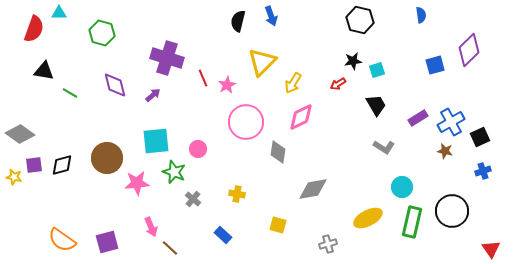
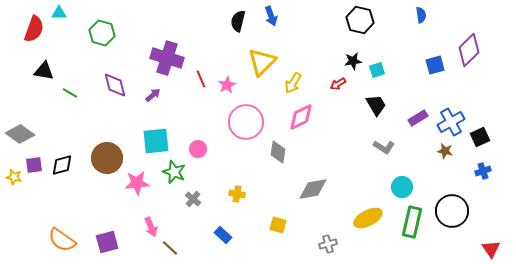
red line at (203, 78): moved 2 px left, 1 px down
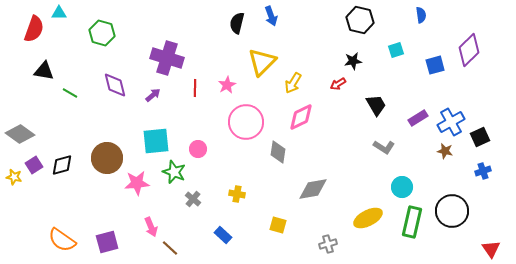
black semicircle at (238, 21): moved 1 px left, 2 px down
cyan square at (377, 70): moved 19 px right, 20 px up
red line at (201, 79): moved 6 px left, 9 px down; rotated 24 degrees clockwise
purple square at (34, 165): rotated 24 degrees counterclockwise
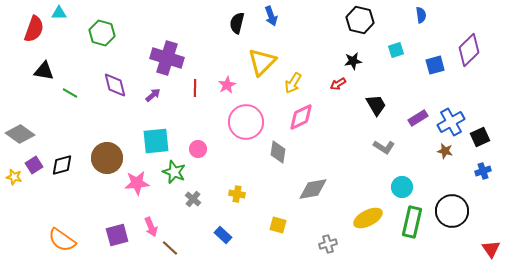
purple square at (107, 242): moved 10 px right, 7 px up
